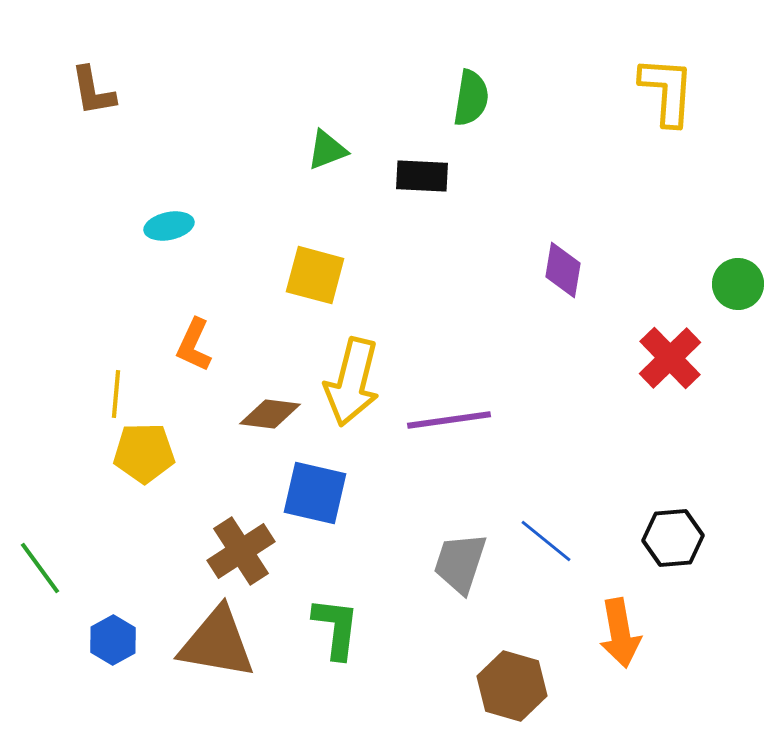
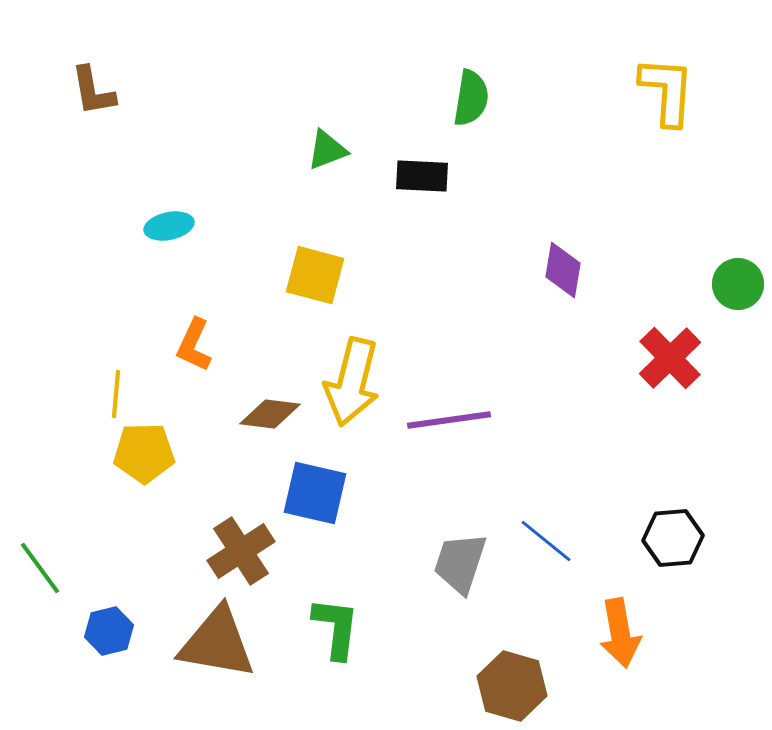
blue hexagon: moved 4 px left, 9 px up; rotated 15 degrees clockwise
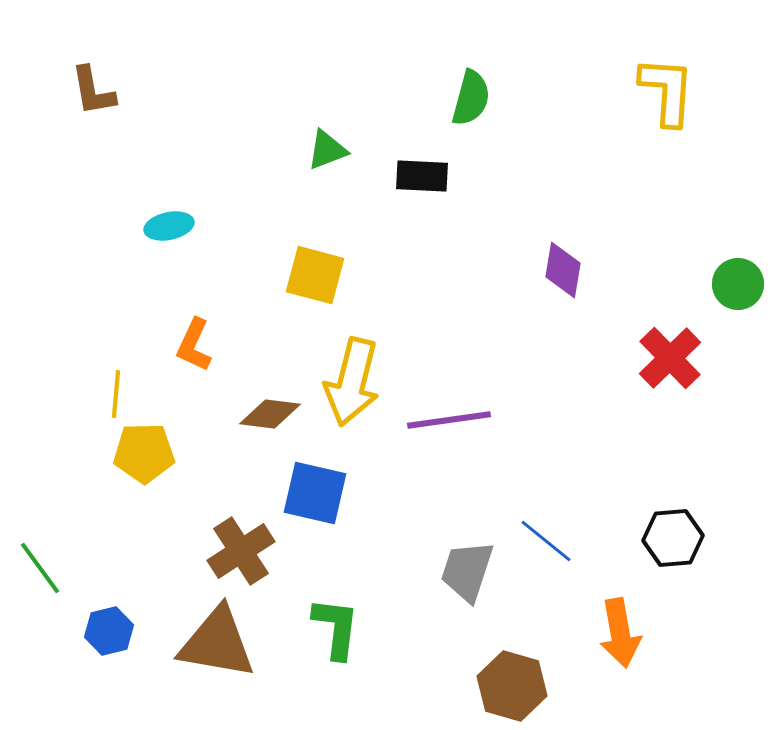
green semicircle: rotated 6 degrees clockwise
gray trapezoid: moved 7 px right, 8 px down
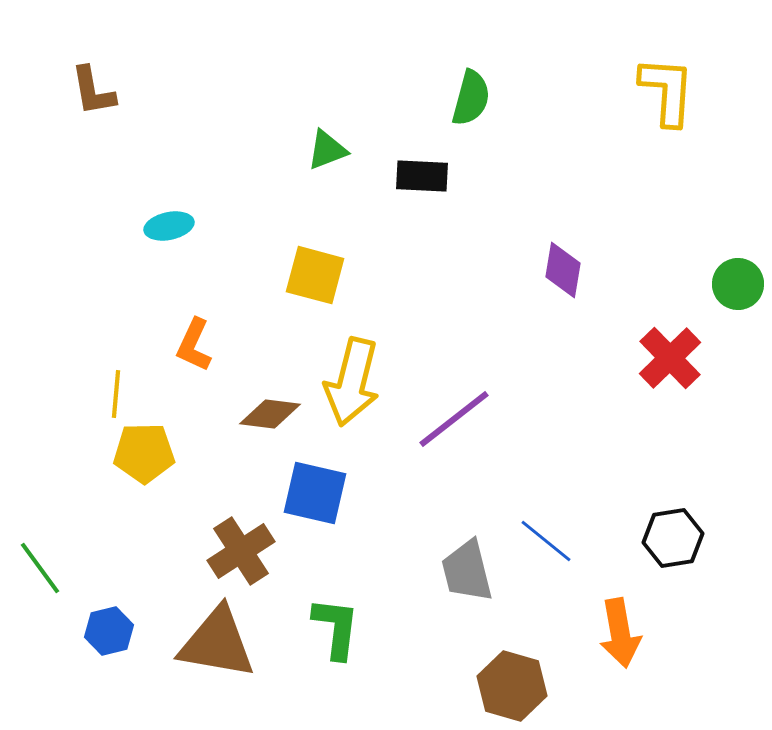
purple line: moved 5 px right, 1 px up; rotated 30 degrees counterclockwise
black hexagon: rotated 4 degrees counterclockwise
gray trapezoid: rotated 32 degrees counterclockwise
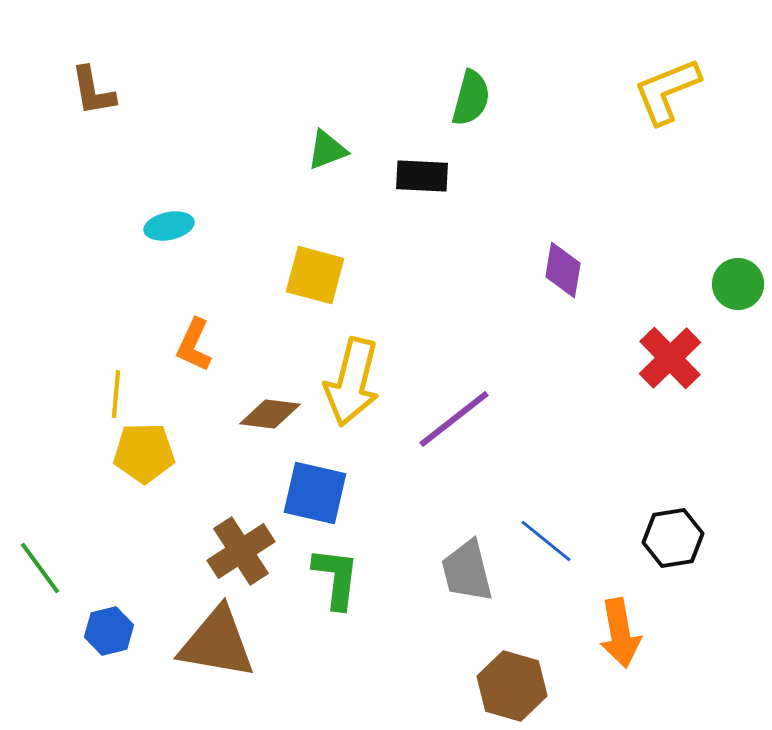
yellow L-shape: rotated 116 degrees counterclockwise
green L-shape: moved 50 px up
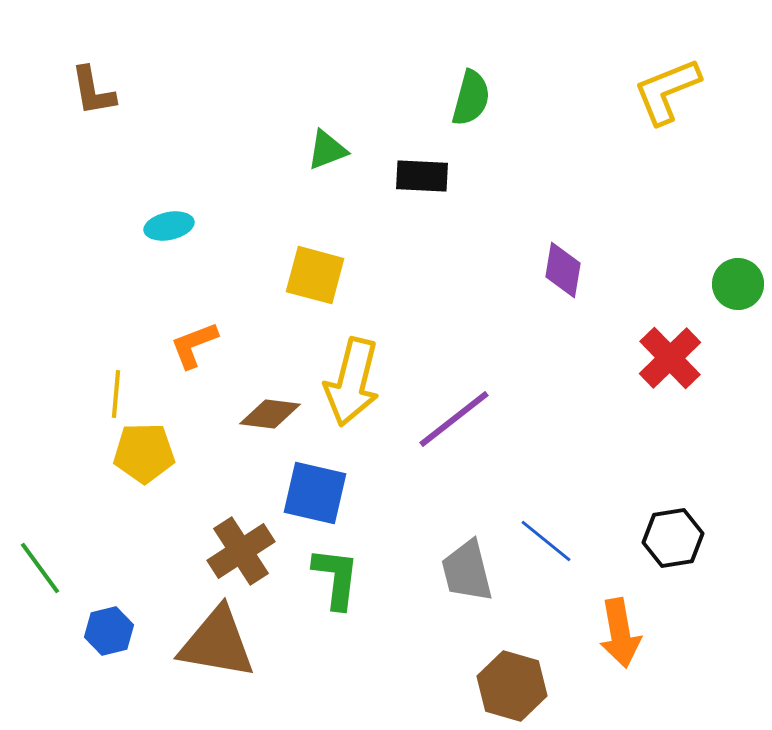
orange L-shape: rotated 44 degrees clockwise
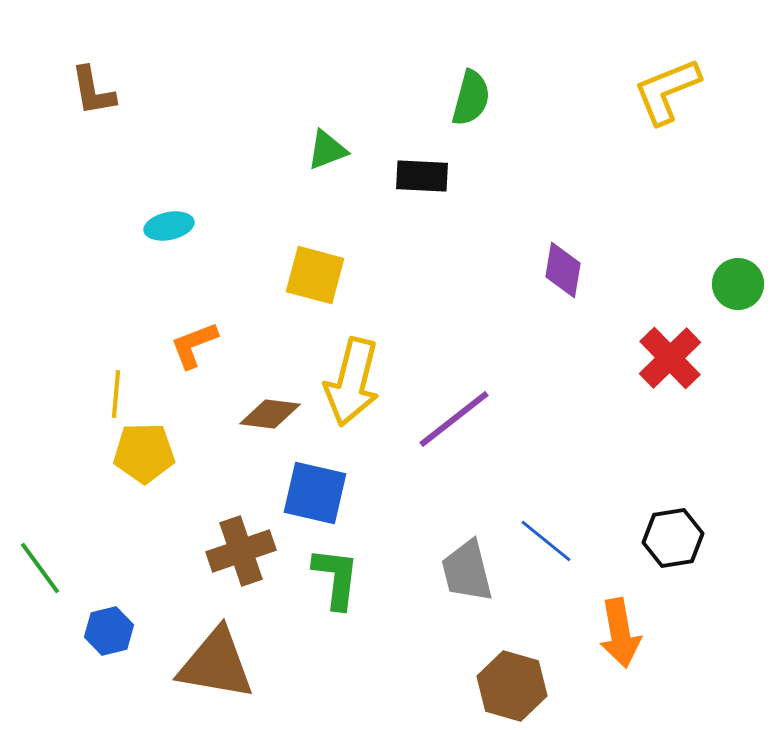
brown cross: rotated 14 degrees clockwise
brown triangle: moved 1 px left, 21 px down
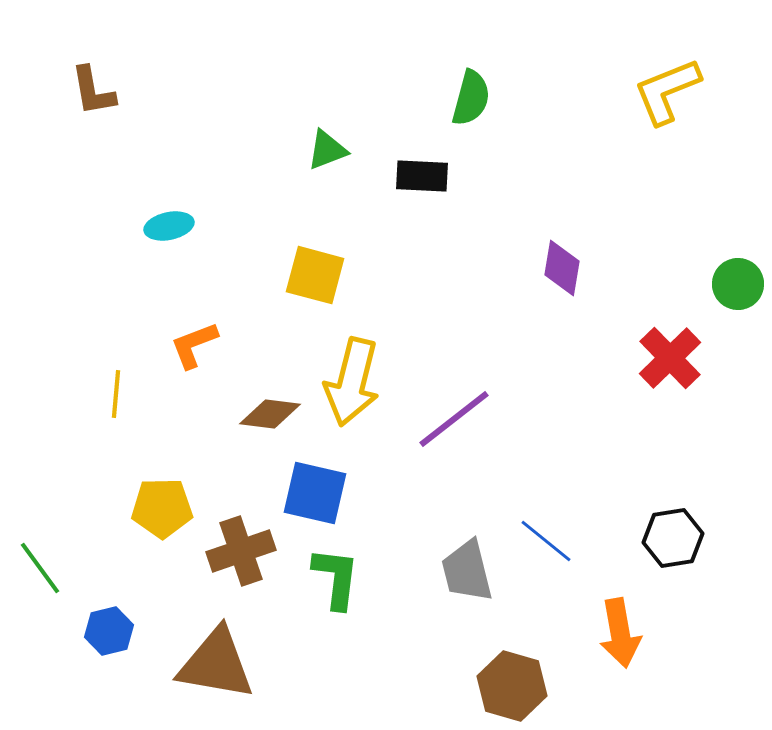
purple diamond: moved 1 px left, 2 px up
yellow pentagon: moved 18 px right, 55 px down
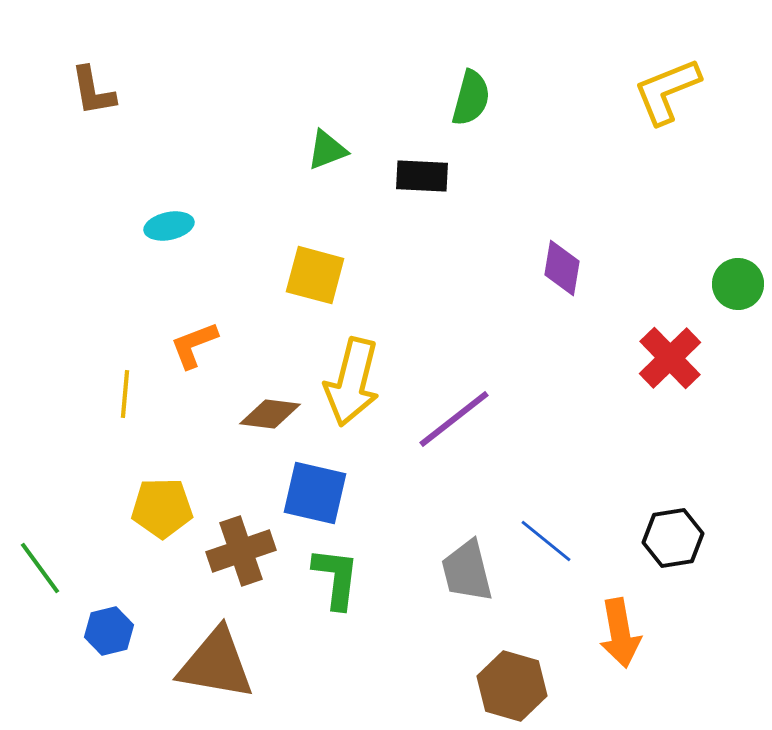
yellow line: moved 9 px right
